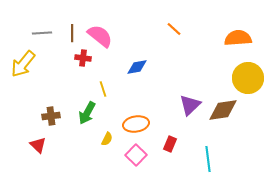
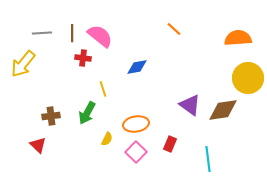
purple triangle: rotated 40 degrees counterclockwise
pink square: moved 3 px up
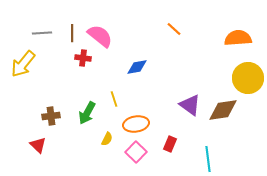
yellow line: moved 11 px right, 10 px down
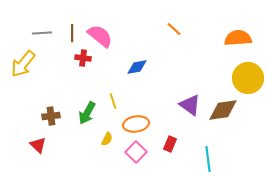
yellow line: moved 1 px left, 2 px down
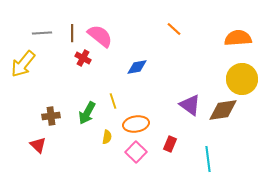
red cross: rotated 21 degrees clockwise
yellow circle: moved 6 px left, 1 px down
yellow semicircle: moved 2 px up; rotated 16 degrees counterclockwise
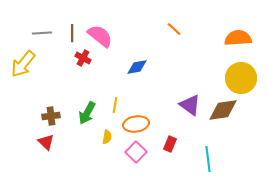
yellow circle: moved 1 px left, 1 px up
yellow line: moved 2 px right, 4 px down; rotated 28 degrees clockwise
red triangle: moved 8 px right, 3 px up
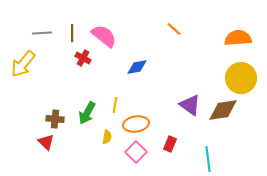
pink semicircle: moved 4 px right
brown cross: moved 4 px right, 3 px down; rotated 12 degrees clockwise
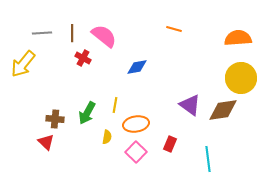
orange line: rotated 28 degrees counterclockwise
